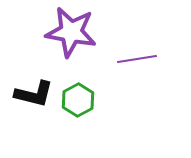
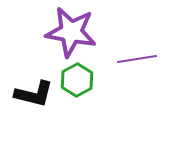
green hexagon: moved 1 px left, 20 px up
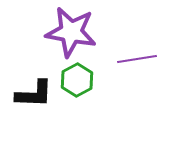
black L-shape: rotated 12 degrees counterclockwise
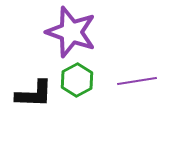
purple star: rotated 9 degrees clockwise
purple line: moved 22 px down
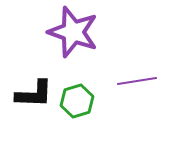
purple star: moved 2 px right
green hexagon: moved 21 px down; rotated 12 degrees clockwise
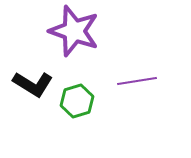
purple star: moved 1 px right, 1 px up
black L-shape: moved 1 px left, 10 px up; rotated 30 degrees clockwise
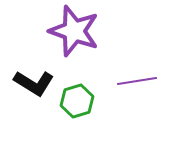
black L-shape: moved 1 px right, 1 px up
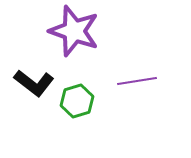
black L-shape: rotated 6 degrees clockwise
